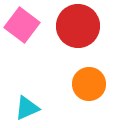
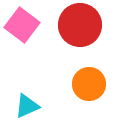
red circle: moved 2 px right, 1 px up
cyan triangle: moved 2 px up
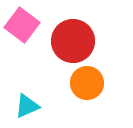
red circle: moved 7 px left, 16 px down
orange circle: moved 2 px left, 1 px up
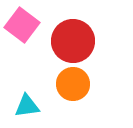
orange circle: moved 14 px left, 1 px down
cyan triangle: rotated 16 degrees clockwise
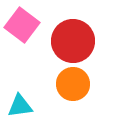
cyan triangle: moved 7 px left
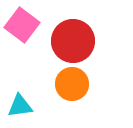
orange circle: moved 1 px left
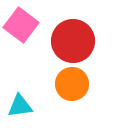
pink square: moved 1 px left
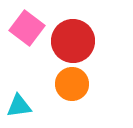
pink square: moved 6 px right, 3 px down
cyan triangle: moved 1 px left
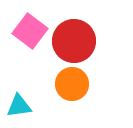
pink square: moved 3 px right, 3 px down
red circle: moved 1 px right
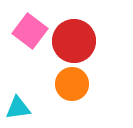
cyan triangle: moved 1 px left, 2 px down
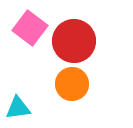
pink square: moved 3 px up
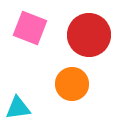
pink square: rotated 16 degrees counterclockwise
red circle: moved 15 px right, 6 px up
